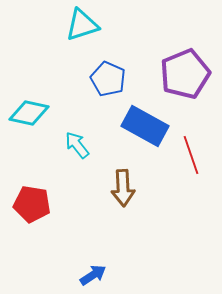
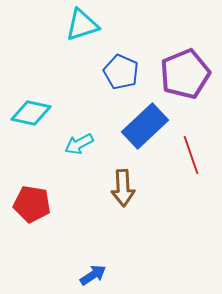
blue pentagon: moved 13 px right, 7 px up
cyan diamond: moved 2 px right
blue rectangle: rotated 72 degrees counterclockwise
cyan arrow: moved 2 px right, 1 px up; rotated 80 degrees counterclockwise
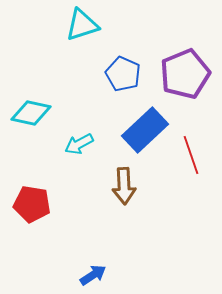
blue pentagon: moved 2 px right, 2 px down
blue rectangle: moved 4 px down
brown arrow: moved 1 px right, 2 px up
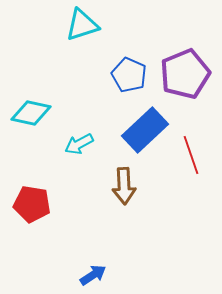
blue pentagon: moved 6 px right, 1 px down
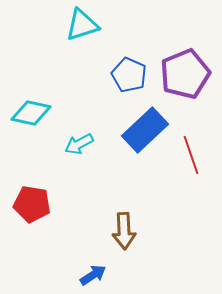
brown arrow: moved 45 px down
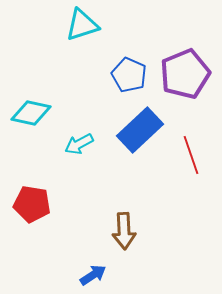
blue rectangle: moved 5 px left
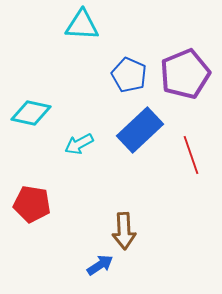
cyan triangle: rotated 21 degrees clockwise
blue arrow: moved 7 px right, 10 px up
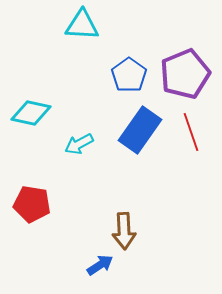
blue pentagon: rotated 12 degrees clockwise
blue rectangle: rotated 12 degrees counterclockwise
red line: moved 23 px up
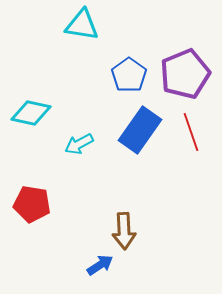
cyan triangle: rotated 6 degrees clockwise
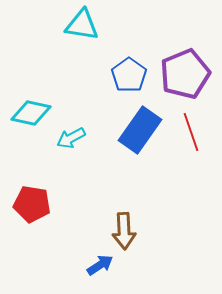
cyan arrow: moved 8 px left, 6 px up
